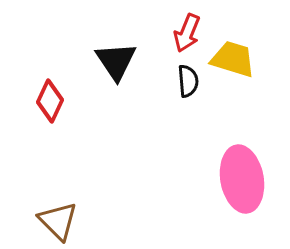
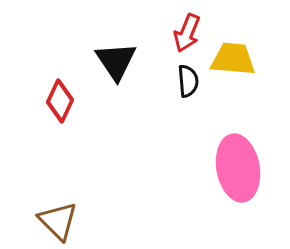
yellow trapezoid: rotated 12 degrees counterclockwise
red diamond: moved 10 px right
pink ellipse: moved 4 px left, 11 px up
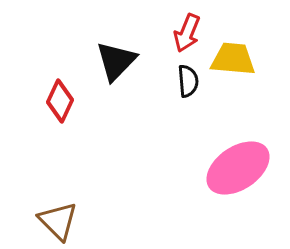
black triangle: rotated 18 degrees clockwise
pink ellipse: rotated 66 degrees clockwise
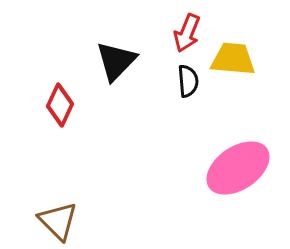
red diamond: moved 4 px down
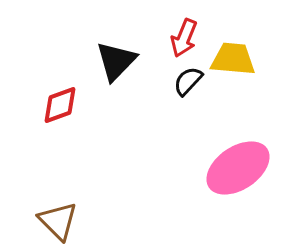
red arrow: moved 3 px left, 5 px down
black semicircle: rotated 132 degrees counterclockwise
red diamond: rotated 45 degrees clockwise
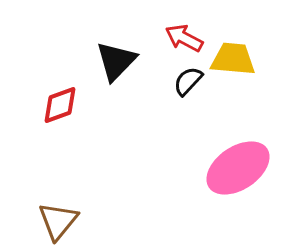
red arrow: rotated 96 degrees clockwise
brown triangle: rotated 24 degrees clockwise
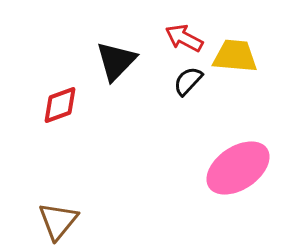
yellow trapezoid: moved 2 px right, 3 px up
